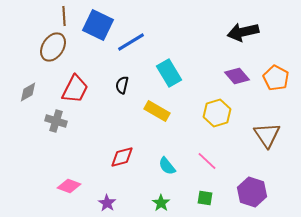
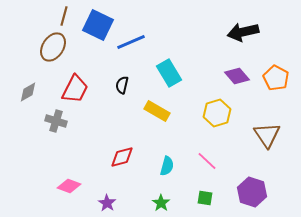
brown line: rotated 18 degrees clockwise
blue line: rotated 8 degrees clockwise
cyan semicircle: rotated 126 degrees counterclockwise
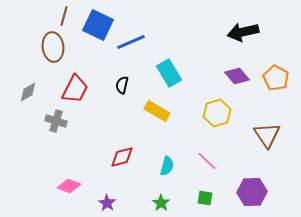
brown ellipse: rotated 40 degrees counterclockwise
purple hexagon: rotated 20 degrees counterclockwise
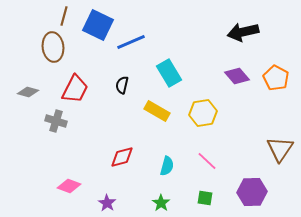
gray diamond: rotated 45 degrees clockwise
yellow hexagon: moved 14 px left; rotated 8 degrees clockwise
brown triangle: moved 13 px right, 14 px down; rotated 8 degrees clockwise
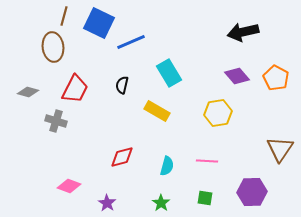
blue square: moved 1 px right, 2 px up
yellow hexagon: moved 15 px right
pink line: rotated 40 degrees counterclockwise
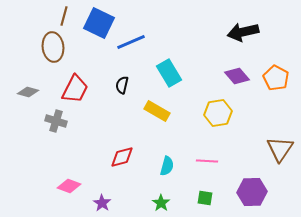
purple star: moved 5 px left
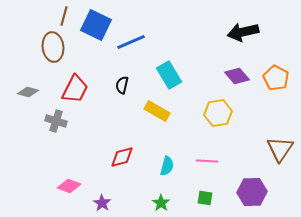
blue square: moved 3 px left, 2 px down
cyan rectangle: moved 2 px down
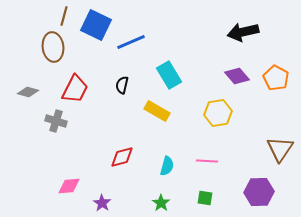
pink diamond: rotated 25 degrees counterclockwise
purple hexagon: moved 7 px right
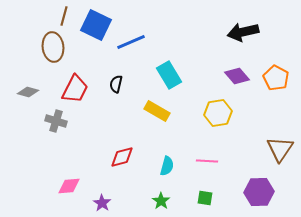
black semicircle: moved 6 px left, 1 px up
green star: moved 2 px up
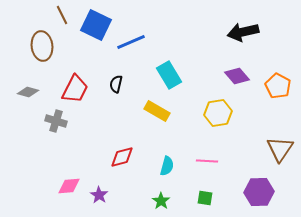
brown line: moved 2 px left, 1 px up; rotated 42 degrees counterclockwise
brown ellipse: moved 11 px left, 1 px up
orange pentagon: moved 2 px right, 8 px down
purple star: moved 3 px left, 8 px up
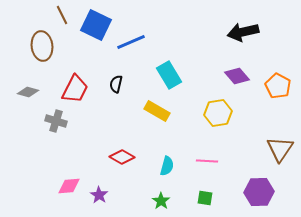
red diamond: rotated 45 degrees clockwise
